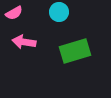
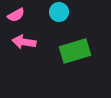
pink semicircle: moved 2 px right, 2 px down
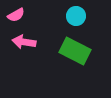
cyan circle: moved 17 px right, 4 px down
green rectangle: rotated 44 degrees clockwise
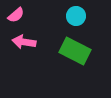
pink semicircle: rotated 12 degrees counterclockwise
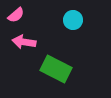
cyan circle: moved 3 px left, 4 px down
green rectangle: moved 19 px left, 18 px down
